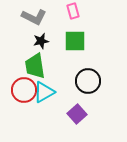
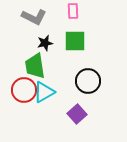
pink rectangle: rotated 14 degrees clockwise
black star: moved 4 px right, 2 px down
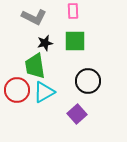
red circle: moved 7 px left
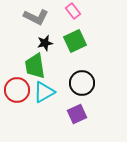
pink rectangle: rotated 35 degrees counterclockwise
gray L-shape: moved 2 px right
green square: rotated 25 degrees counterclockwise
black circle: moved 6 px left, 2 px down
purple square: rotated 18 degrees clockwise
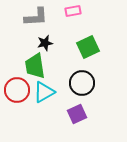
pink rectangle: rotated 63 degrees counterclockwise
gray L-shape: rotated 30 degrees counterclockwise
green square: moved 13 px right, 6 px down
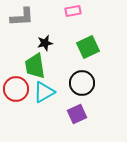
gray L-shape: moved 14 px left
red circle: moved 1 px left, 1 px up
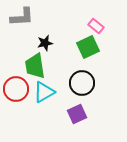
pink rectangle: moved 23 px right, 15 px down; rotated 49 degrees clockwise
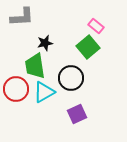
green square: rotated 15 degrees counterclockwise
black circle: moved 11 px left, 5 px up
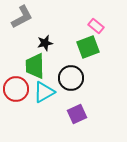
gray L-shape: rotated 25 degrees counterclockwise
green square: rotated 20 degrees clockwise
green trapezoid: rotated 8 degrees clockwise
